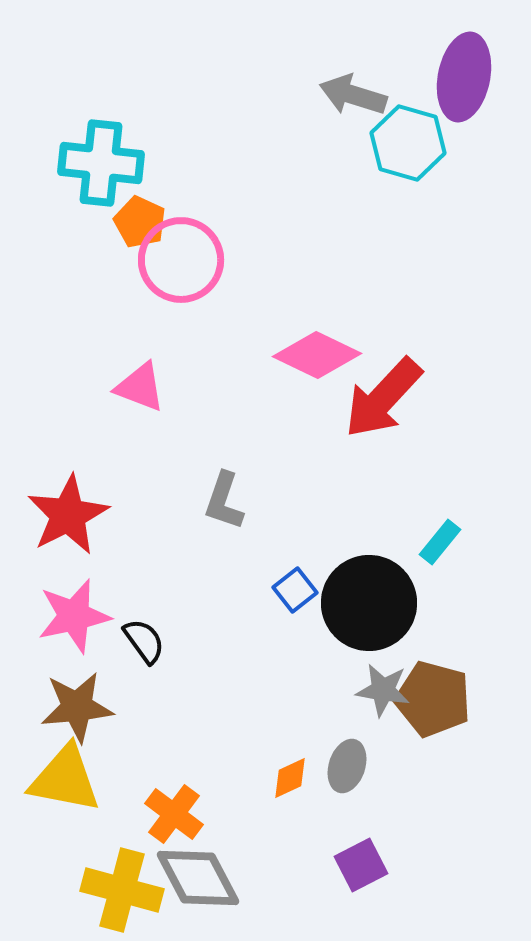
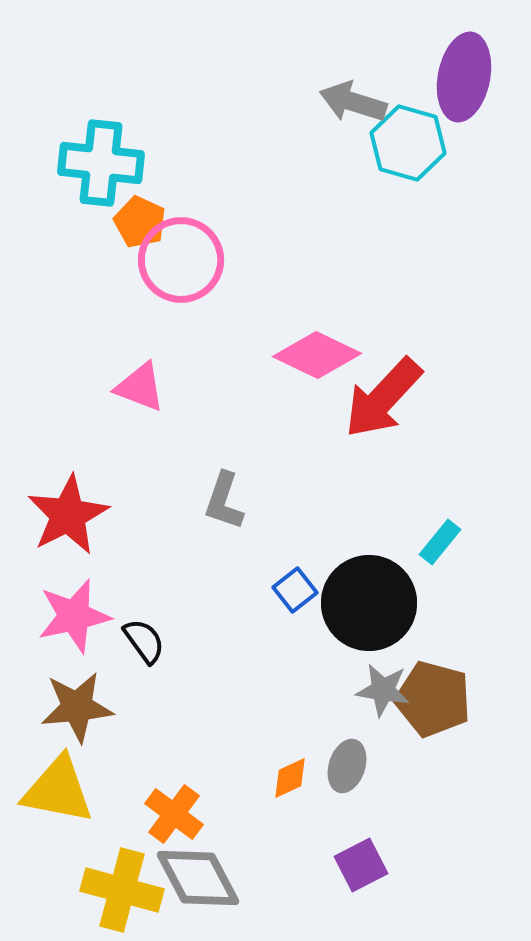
gray arrow: moved 7 px down
yellow triangle: moved 7 px left, 11 px down
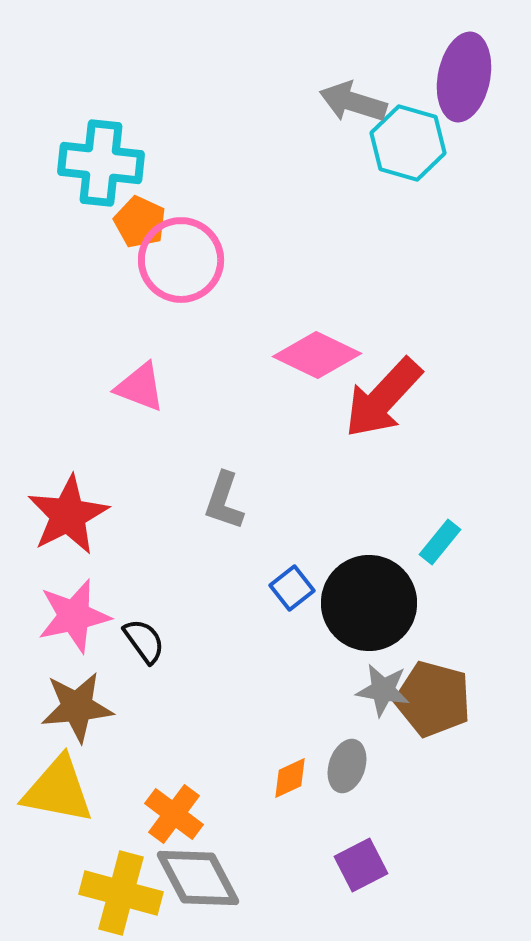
blue square: moved 3 px left, 2 px up
yellow cross: moved 1 px left, 3 px down
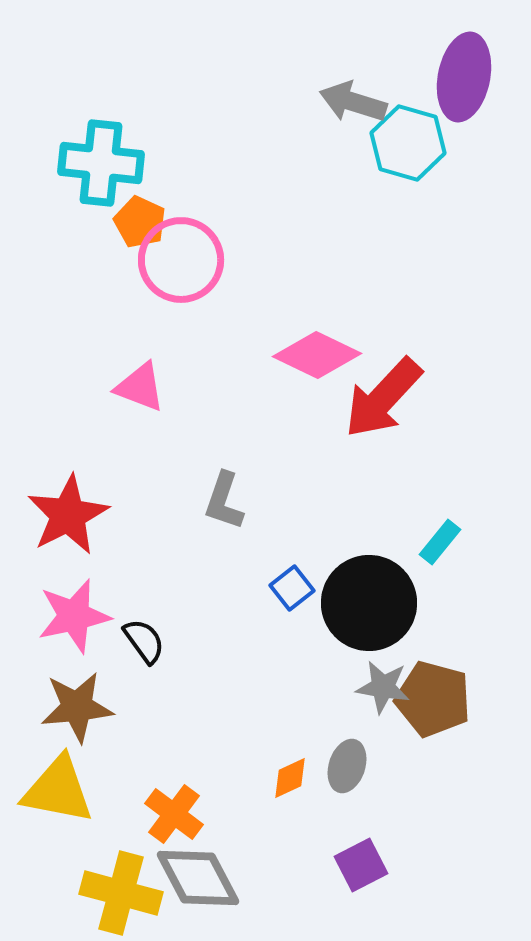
gray star: moved 3 px up
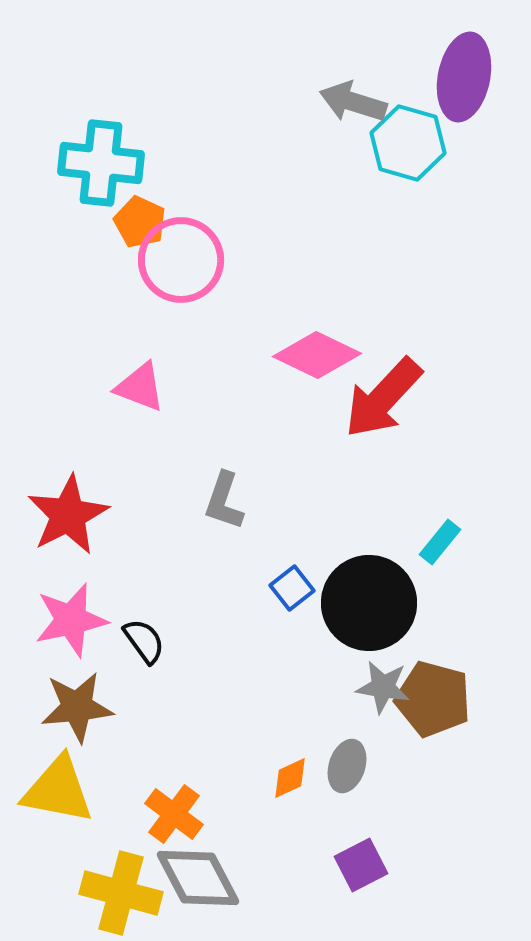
pink star: moved 3 px left, 4 px down
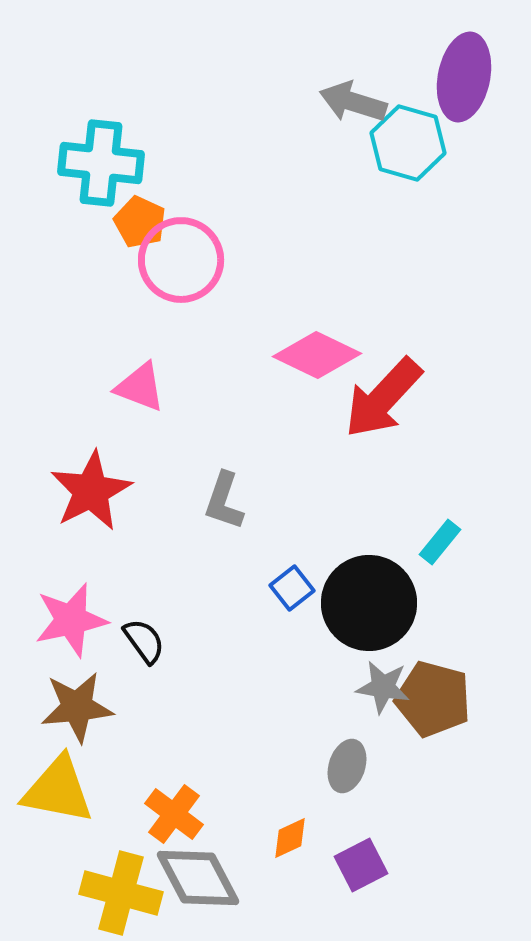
red star: moved 23 px right, 24 px up
orange diamond: moved 60 px down
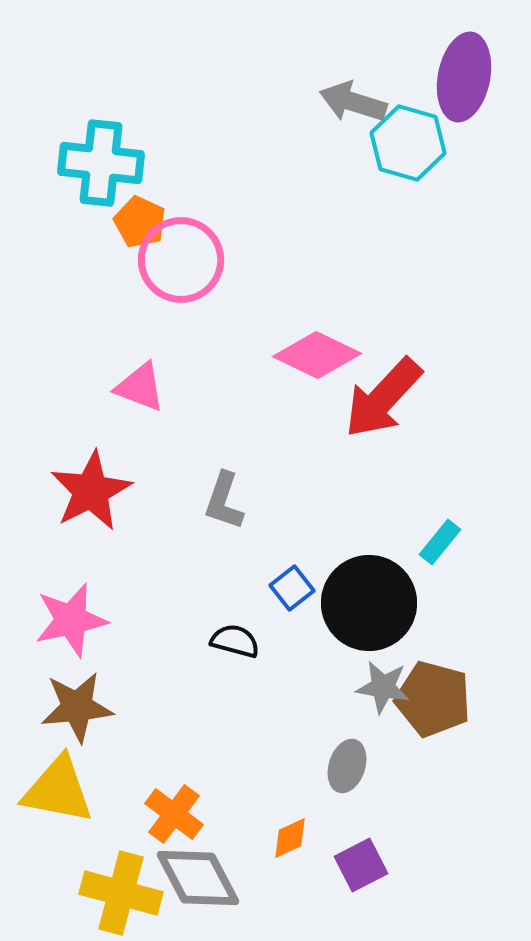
black semicircle: moved 91 px right; rotated 39 degrees counterclockwise
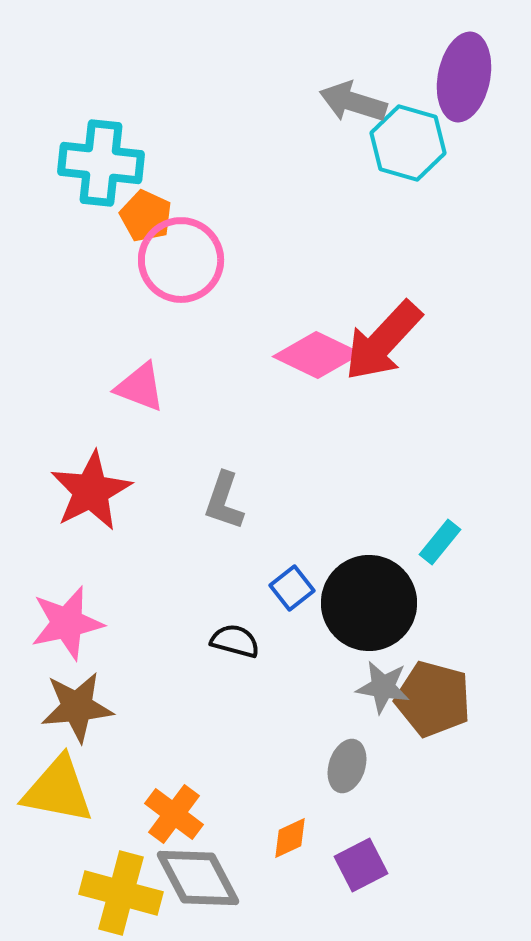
orange pentagon: moved 6 px right, 6 px up
red arrow: moved 57 px up
pink star: moved 4 px left, 3 px down
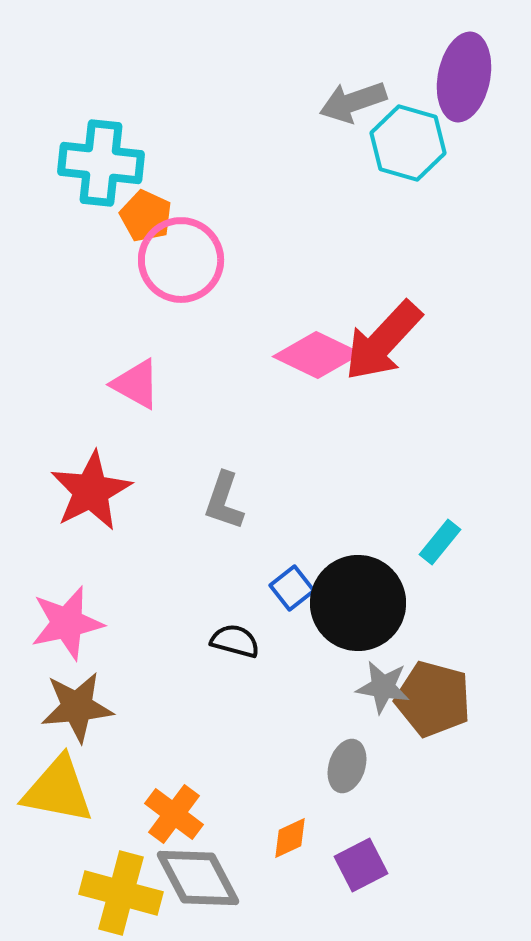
gray arrow: rotated 36 degrees counterclockwise
pink triangle: moved 4 px left, 3 px up; rotated 8 degrees clockwise
black circle: moved 11 px left
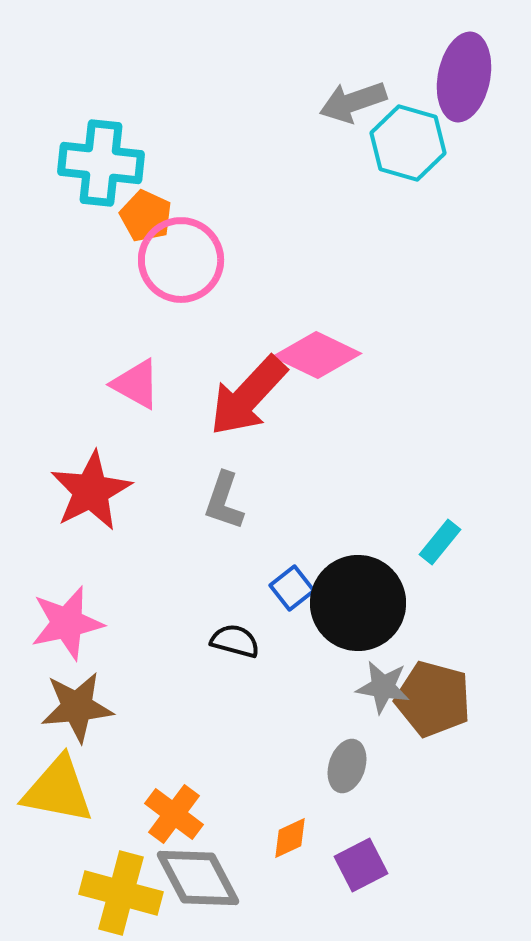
red arrow: moved 135 px left, 55 px down
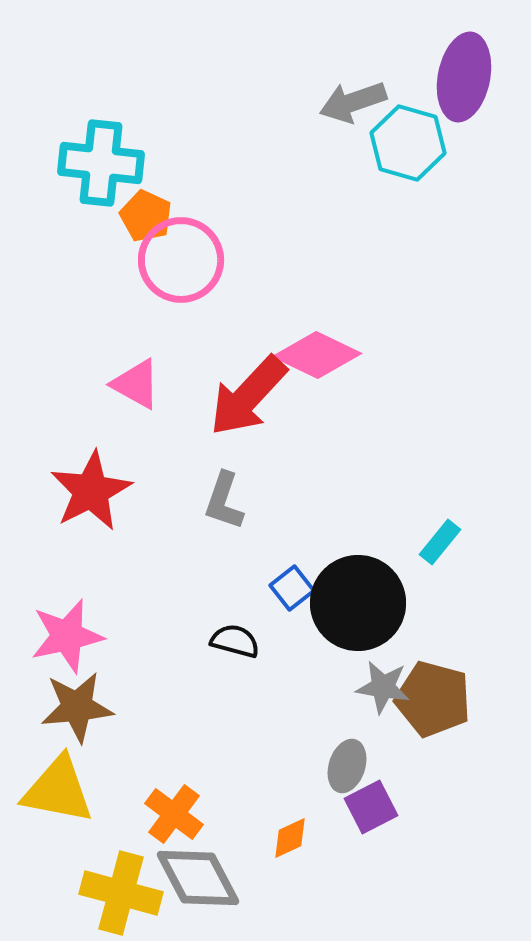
pink star: moved 13 px down
purple square: moved 10 px right, 58 px up
